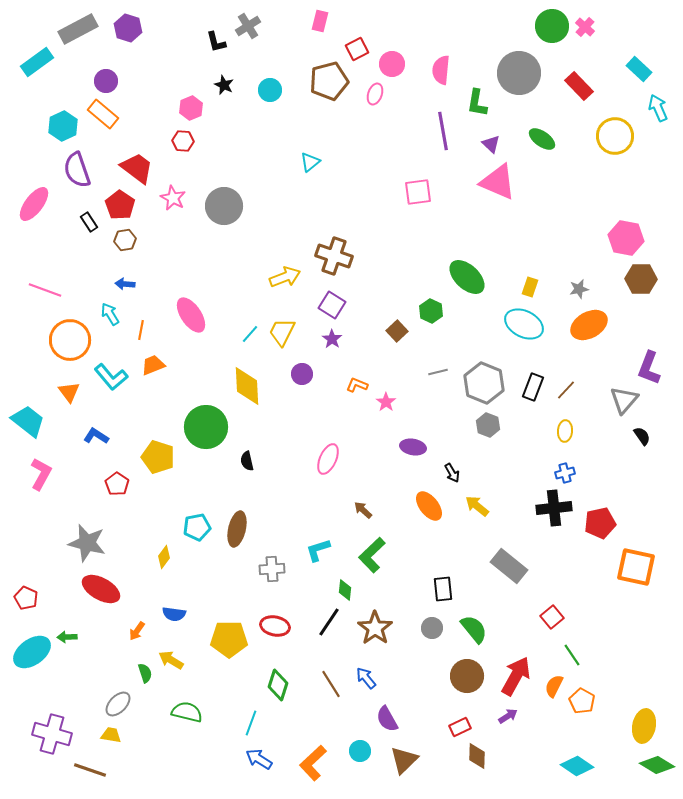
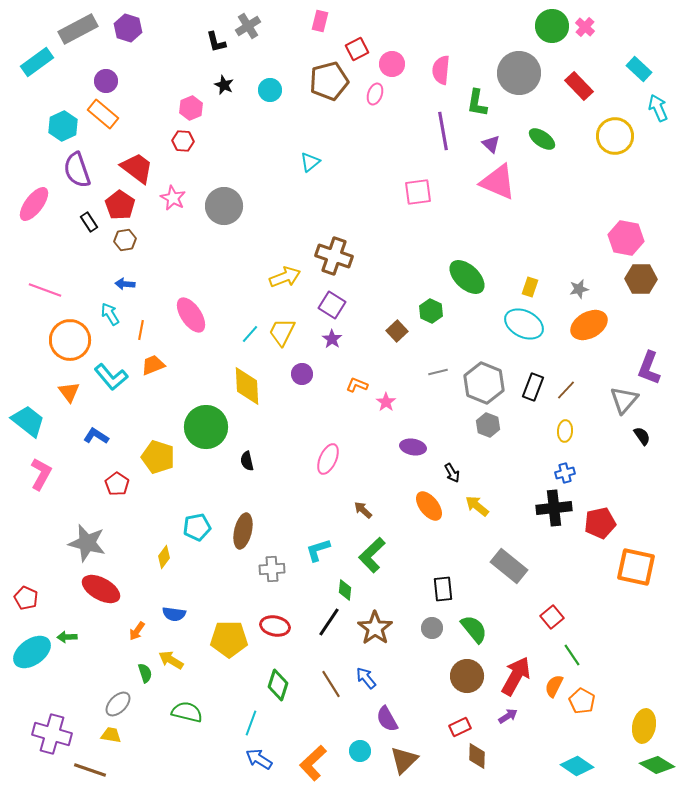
brown ellipse at (237, 529): moved 6 px right, 2 px down
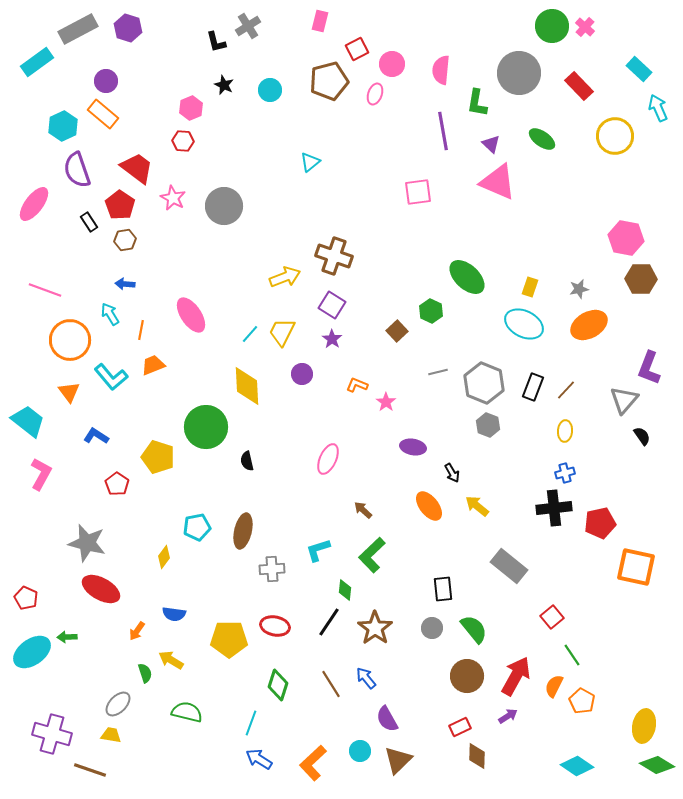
brown triangle at (404, 760): moved 6 px left
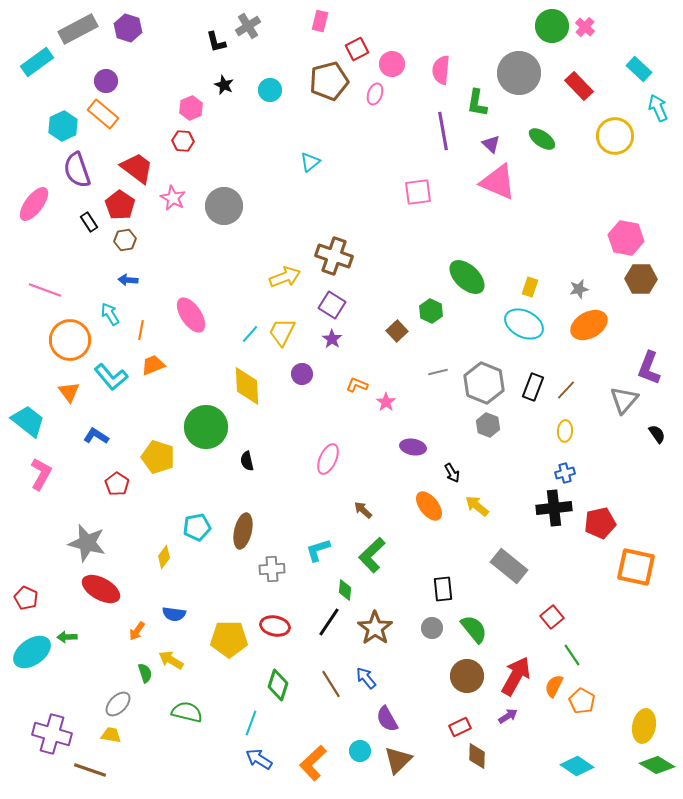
blue arrow at (125, 284): moved 3 px right, 4 px up
black semicircle at (642, 436): moved 15 px right, 2 px up
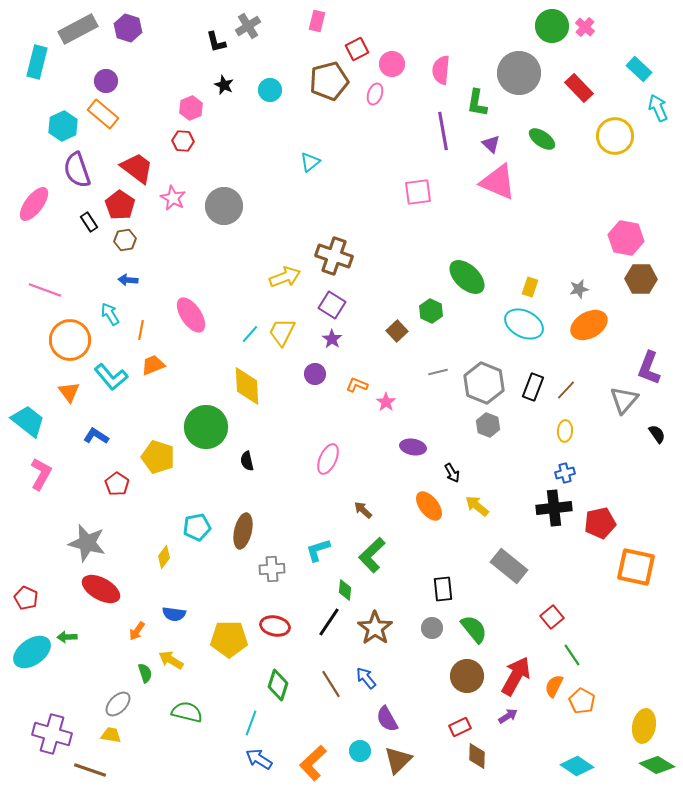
pink rectangle at (320, 21): moved 3 px left
cyan rectangle at (37, 62): rotated 40 degrees counterclockwise
red rectangle at (579, 86): moved 2 px down
purple circle at (302, 374): moved 13 px right
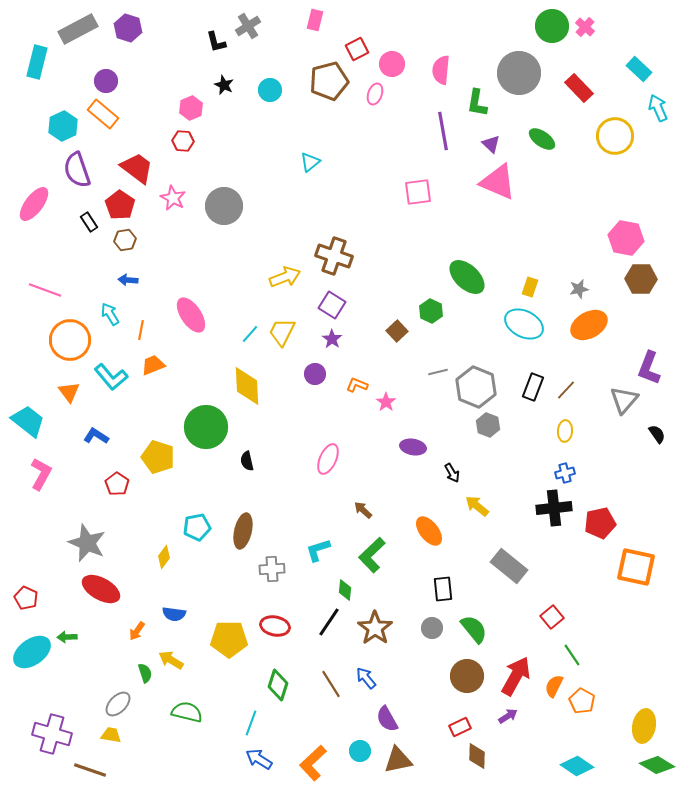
pink rectangle at (317, 21): moved 2 px left, 1 px up
gray hexagon at (484, 383): moved 8 px left, 4 px down
orange ellipse at (429, 506): moved 25 px down
gray star at (87, 543): rotated 9 degrees clockwise
brown triangle at (398, 760): rotated 32 degrees clockwise
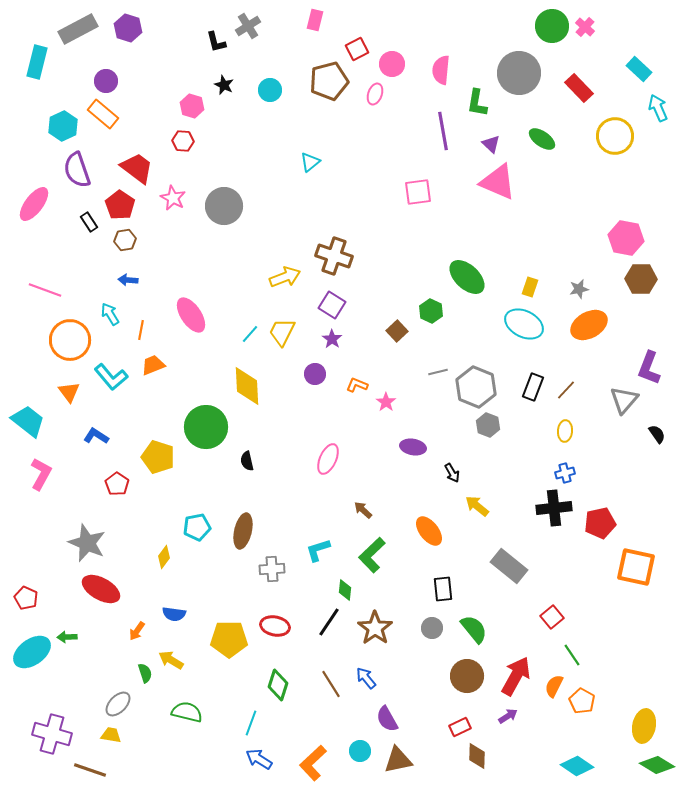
pink hexagon at (191, 108): moved 1 px right, 2 px up; rotated 20 degrees counterclockwise
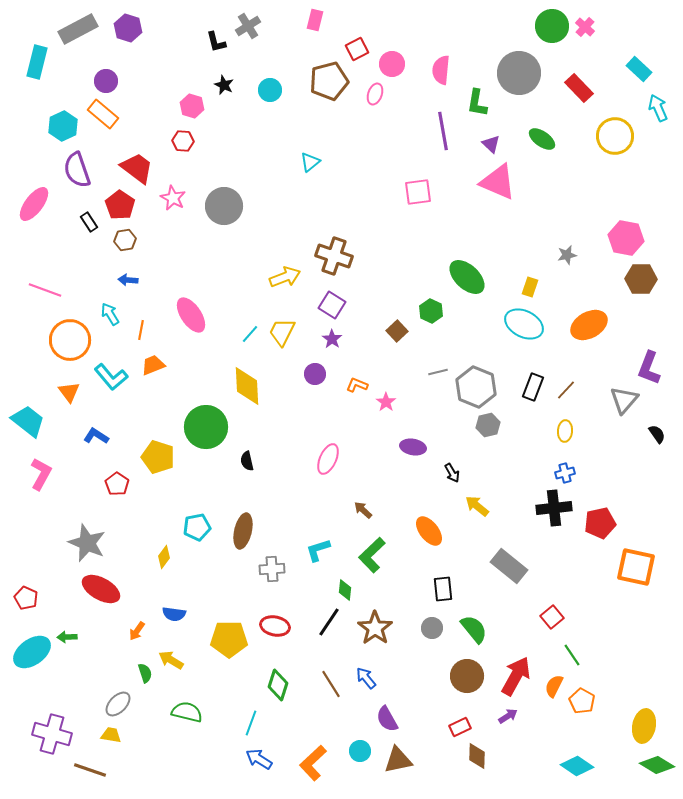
gray star at (579, 289): moved 12 px left, 34 px up
gray hexagon at (488, 425): rotated 25 degrees clockwise
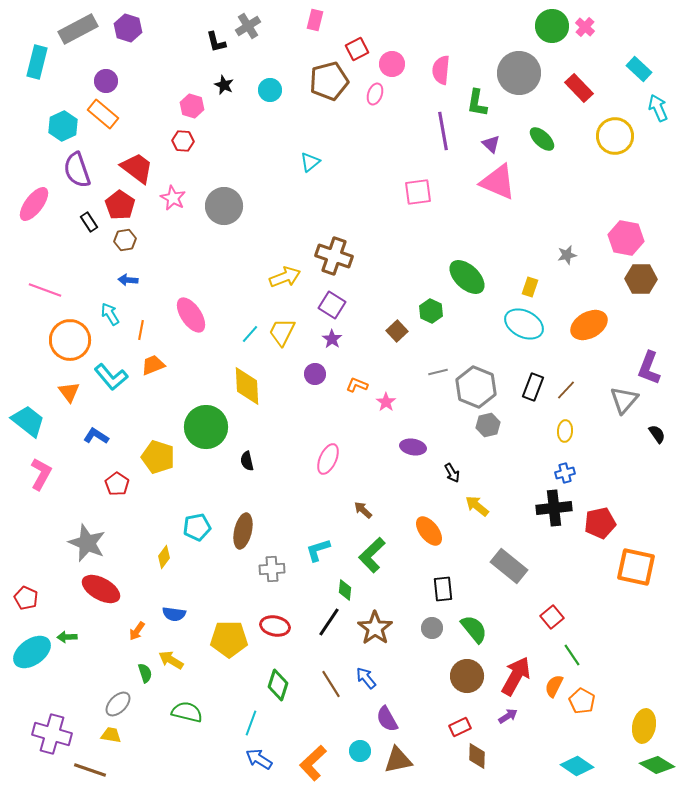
green ellipse at (542, 139): rotated 8 degrees clockwise
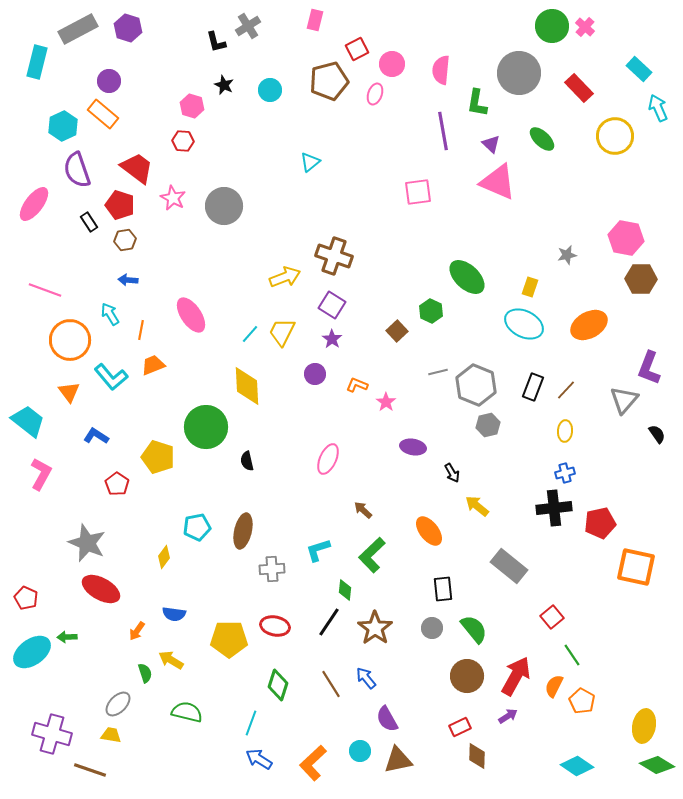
purple circle at (106, 81): moved 3 px right
red pentagon at (120, 205): rotated 16 degrees counterclockwise
gray hexagon at (476, 387): moved 2 px up
